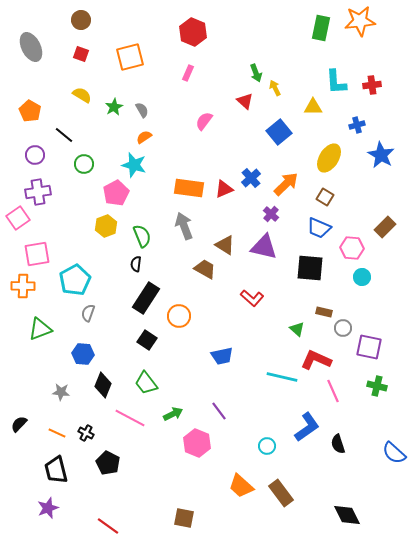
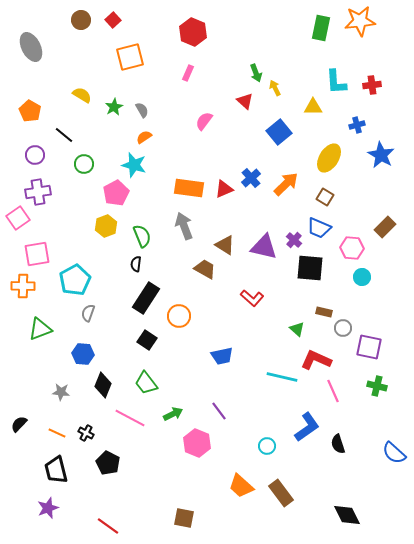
red square at (81, 54): moved 32 px right, 34 px up; rotated 28 degrees clockwise
purple cross at (271, 214): moved 23 px right, 26 px down
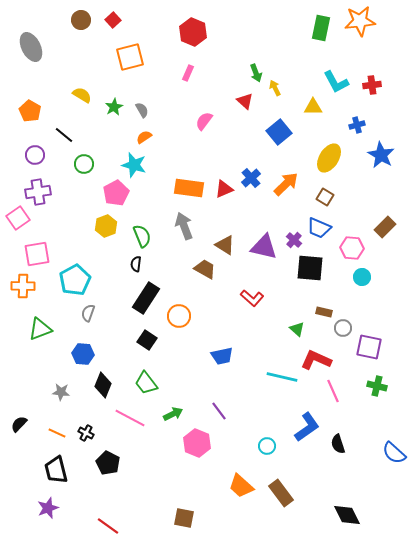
cyan L-shape at (336, 82): rotated 24 degrees counterclockwise
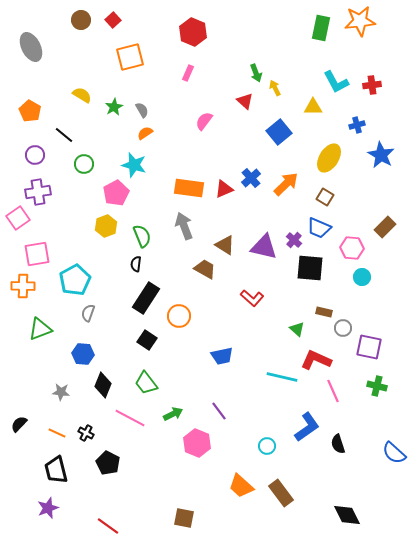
orange semicircle at (144, 137): moved 1 px right, 4 px up
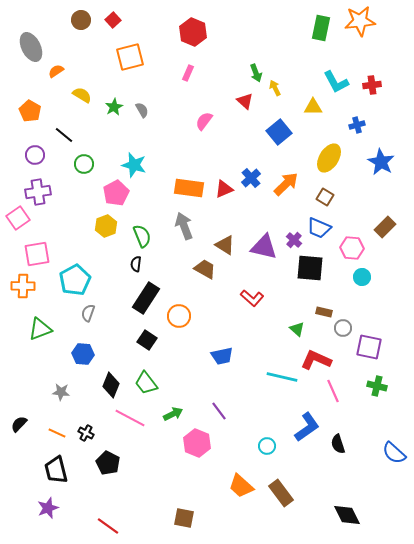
orange semicircle at (145, 133): moved 89 px left, 62 px up
blue star at (381, 155): moved 7 px down
black diamond at (103, 385): moved 8 px right
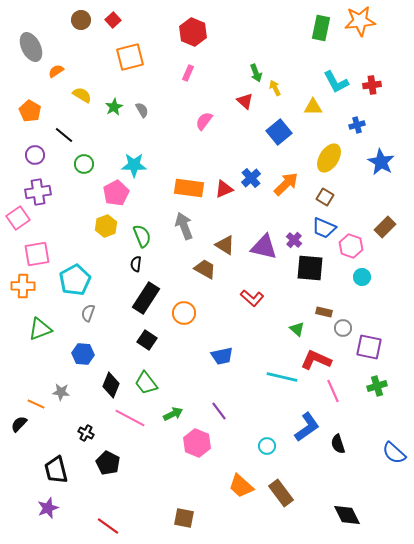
cyan star at (134, 165): rotated 15 degrees counterclockwise
blue trapezoid at (319, 228): moved 5 px right
pink hexagon at (352, 248): moved 1 px left, 2 px up; rotated 15 degrees clockwise
orange circle at (179, 316): moved 5 px right, 3 px up
green cross at (377, 386): rotated 30 degrees counterclockwise
orange line at (57, 433): moved 21 px left, 29 px up
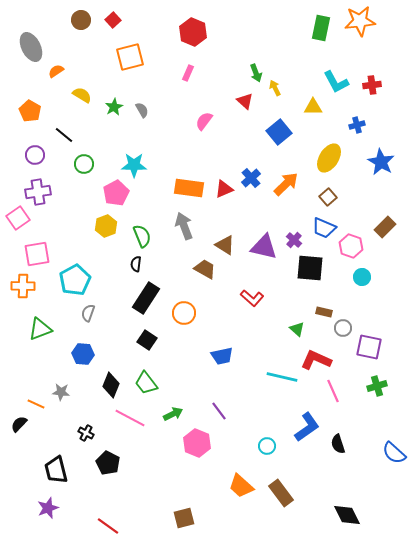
brown square at (325, 197): moved 3 px right; rotated 18 degrees clockwise
brown square at (184, 518): rotated 25 degrees counterclockwise
